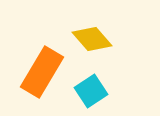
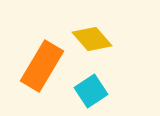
orange rectangle: moved 6 px up
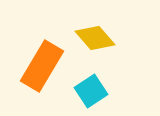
yellow diamond: moved 3 px right, 1 px up
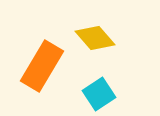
cyan square: moved 8 px right, 3 px down
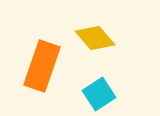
orange rectangle: rotated 12 degrees counterclockwise
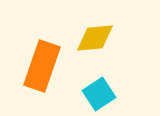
yellow diamond: rotated 54 degrees counterclockwise
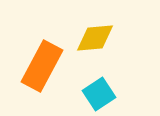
orange rectangle: rotated 9 degrees clockwise
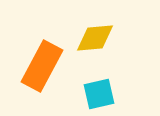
cyan square: rotated 20 degrees clockwise
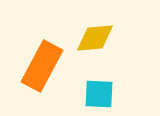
cyan square: rotated 16 degrees clockwise
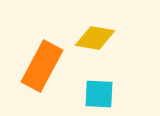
yellow diamond: rotated 15 degrees clockwise
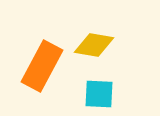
yellow diamond: moved 1 px left, 7 px down
